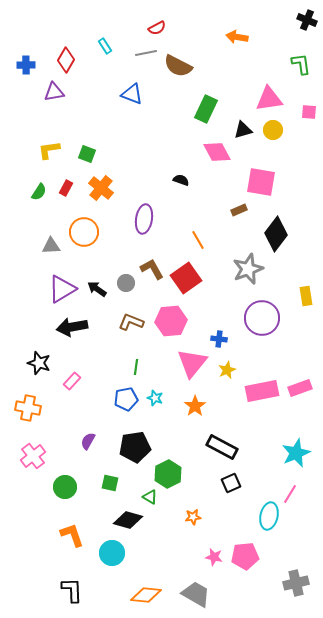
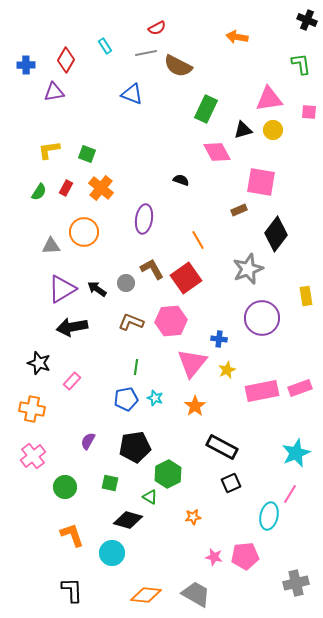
orange cross at (28, 408): moved 4 px right, 1 px down
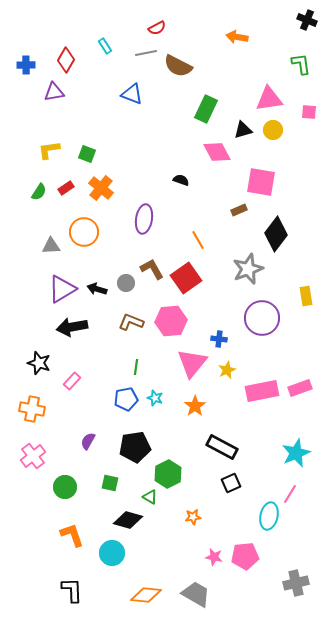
red rectangle at (66, 188): rotated 28 degrees clockwise
black arrow at (97, 289): rotated 18 degrees counterclockwise
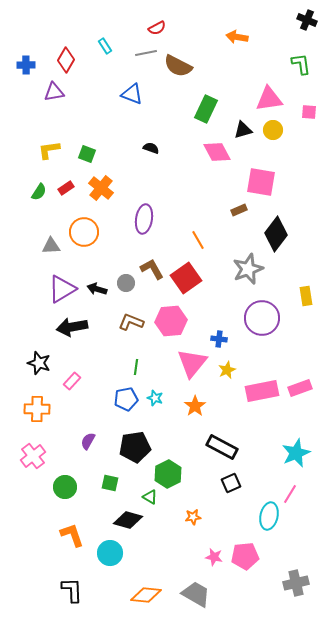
black semicircle at (181, 180): moved 30 px left, 32 px up
orange cross at (32, 409): moved 5 px right; rotated 10 degrees counterclockwise
cyan circle at (112, 553): moved 2 px left
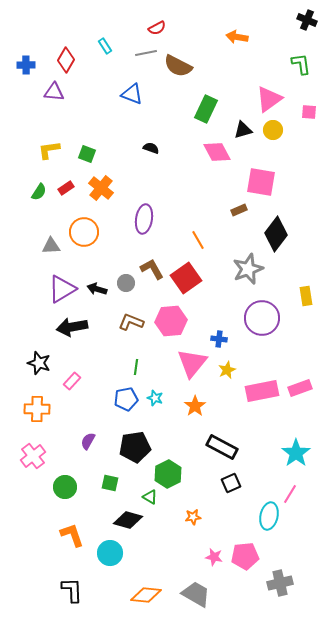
purple triangle at (54, 92): rotated 15 degrees clockwise
pink triangle at (269, 99): rotated 28 degrees counterclockwise
cyan star at (296, 453): rotated 12 degrees counterclockwise
gray cross at (296, 583): moved 16 px left
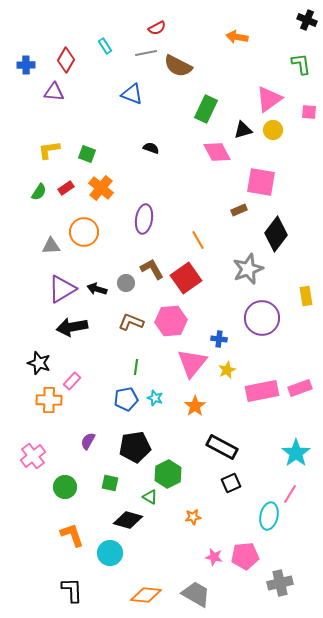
orange cross at (37, 409): moved 12 px right, 9 px up
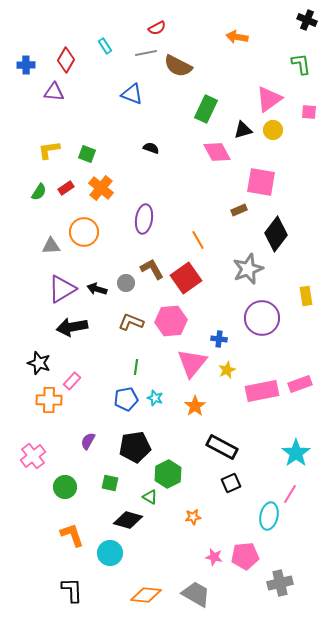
pink rectangle at (300, 388): moved 4 px up
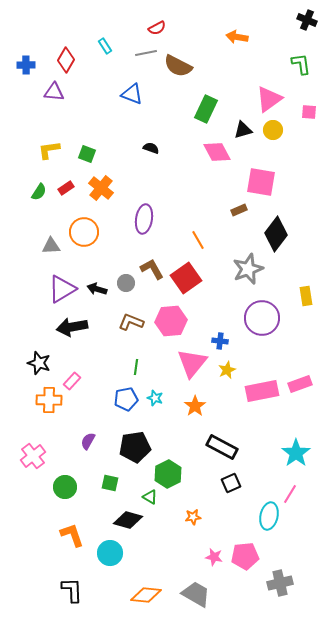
blue cross at (219, 339): moved 1 px right, 2 px down
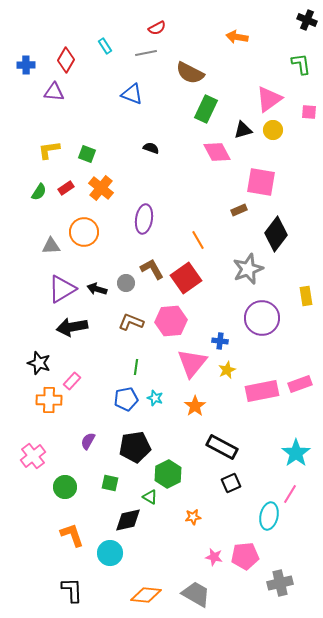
brown semicircle at (178, 66): moved 12 px right, 7 px down
black diamond at (128, 520): rotated 28 degrees counterclockwise
